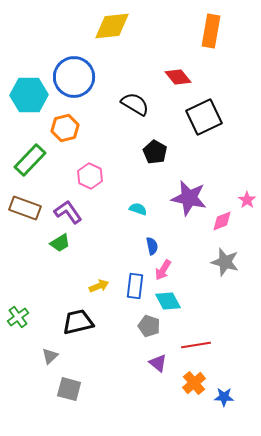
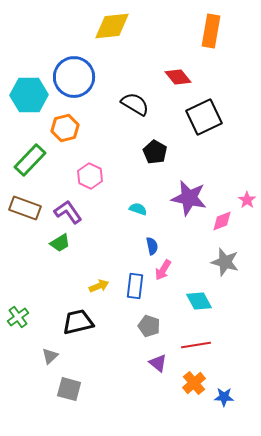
cyan diamond: moved 31 px right
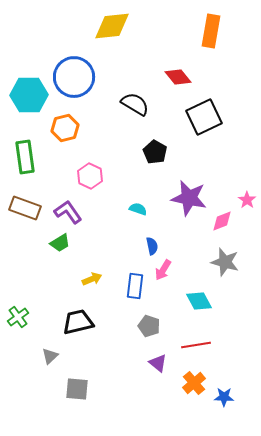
green rectangle: moved 5 px left, 3 px up; rotated 52 degrees counterclockwise
yellow arrow: moved 7 px left, 7 px up
gray square: moved 8 px right; rotated 10 degrees counterclockwise
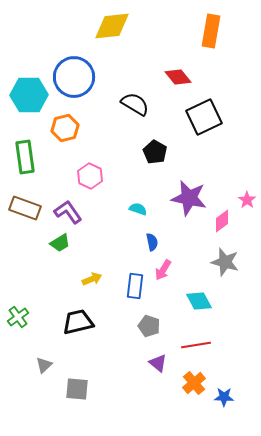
pink diamond: rotated 15 degrees counterclockwise
blue semicircle: moved 4 px up
gray triangle: moved 6 px left, 9 px down
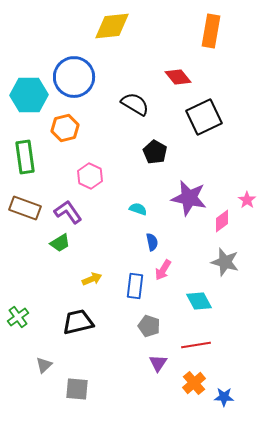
purple triangle: rotated 24 degrees clockwise
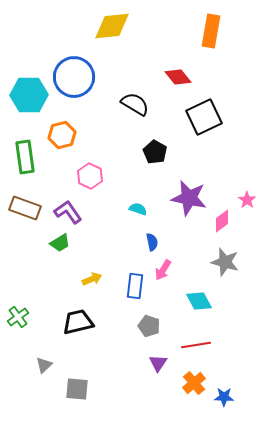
orange hexagon: moved 3 px left, 7 px down
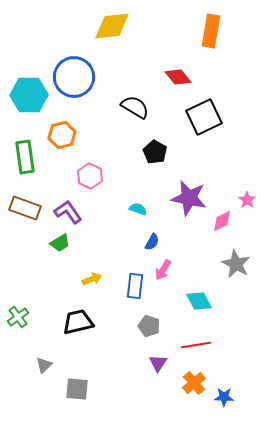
black semicircle: moved 3 px down
pink diamond: rotated 10 degrees clockwise
blue semicircle: rotated 42 degrees clockwise
gray star: moved 11 px right, 2 px down; rotated 12 degrees clockwise
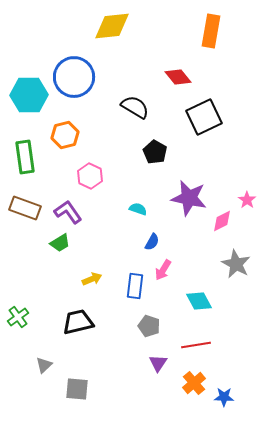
orange hexagon: moved 3 px right
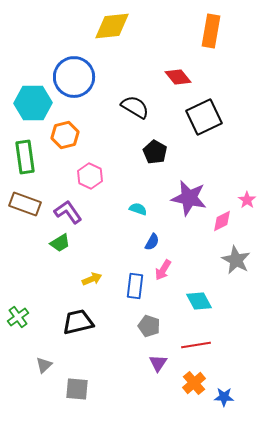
cyan hexagon: moved 4 px right, 8 px down
brown rectangle: moved 4 px up
gray star: moved 4 px up
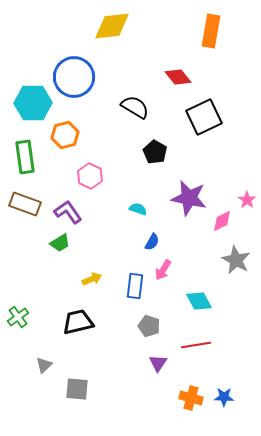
orange cross: moved 3 px left, 15 px down; rotated 35 degrees counterclockwise
